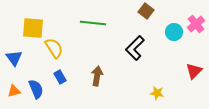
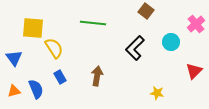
cyan circle: moved 3 px left, 10 px down
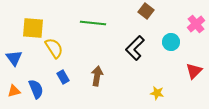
blue rectangle: moved 3 px right
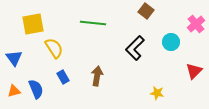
yellow square: moved 4 px up; rotated 15 degrees counterclockwise
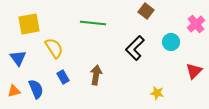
yellow square: moved 4 px left
blue triangle: moved 4 px right
brown arrow: moved 1 px left, 1 px up
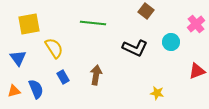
black L-shape: rotated 110 degrees counterclockwise
red triangle: moved 3 px right; rotated 24 degrees clockwise
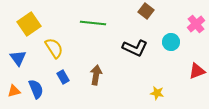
yellow square: rotated 25 degrees counterclockwise
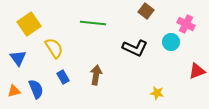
pink cross: moved 10 px left; rotated 24 degrees counterclockwise
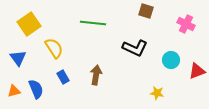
brown square: rotated 21 degrees counterclockwise
cyan circle: moved 18 px down
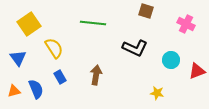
blue rectangle: moved 3 px left
